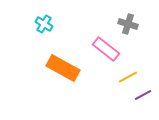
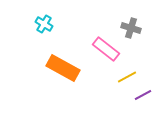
gray cross: moved 3 px right, 4 px down
yellow line: moved 1 px left
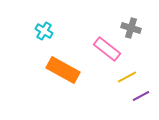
cyan cross: moved 7 px down
pink rectangle: moved 1 px right
orange rectangle: moved 2 px down
purple line: moved 2 px left, 1 px down
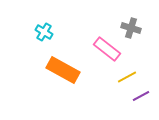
cyan cross: moved 1 px down
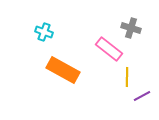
cyan cross: rotated 12 degrees counterclockwise
pink rectangle: moved 2 px right
yellow line: rotated 60 degrees counterclockwise
purple line: moved 1 px right
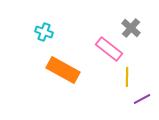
gray cross: rotated 24 degrees clockwise
purple line: moved 3 px down
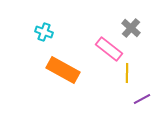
yellow line: moved 4 px up
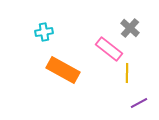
gray cross: moved 1 px left
cyan cross: rotated 30 degrees counterclockwise
purple line: moved 3 px left, 4 px down
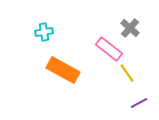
yellow line: rotated 36 degrees counterclockwise
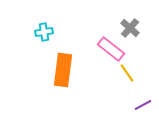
pink rectangle: moved 2 px right
orange rectangle: rotated 68 degrees clockwise
purple line: moved 4 px right, 2 px down
